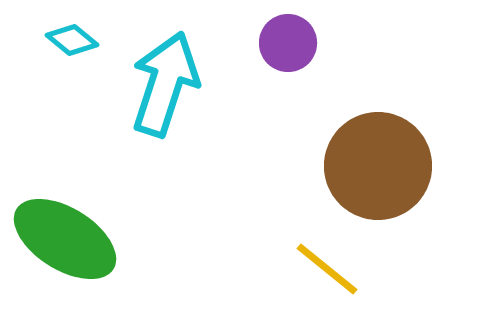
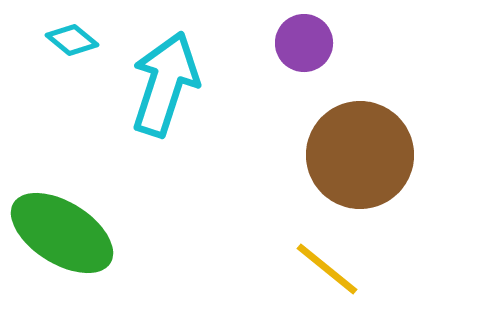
purple circle: moved 16 px right
brown circle: moved 18 px left, 11 px up
green ellipse: moved 3 px left, 6 px up
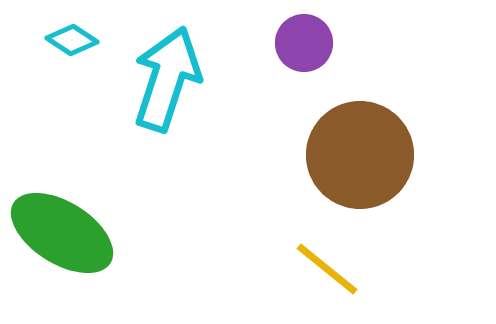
cyan diamond: rotated 6 degrees counterclockwise
cyan arrow: moved 2 px right, 5 px up
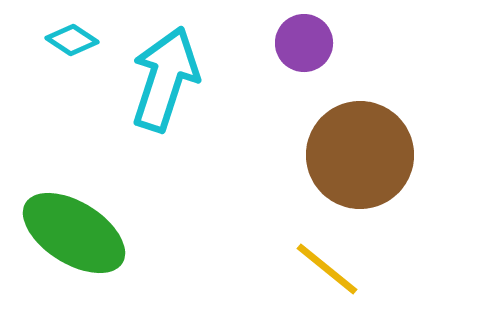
cyan arrow: moved 2 px left
green ellipse: moved 12 px right
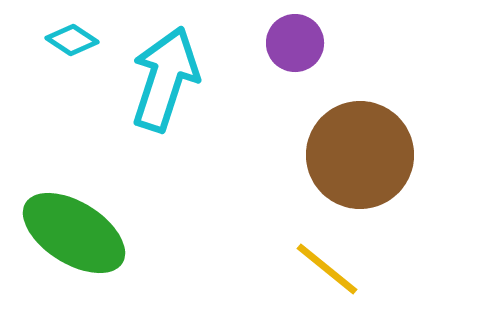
purple circle: moved 9 px left
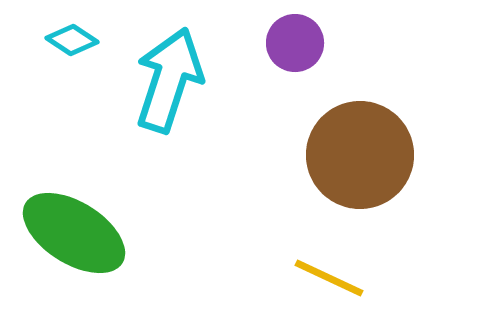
cyan arrow: moved 4 px right, 1 px down
yellow line: moved 2 px right, 9 px down; rotated 14 degrees counterclockwise
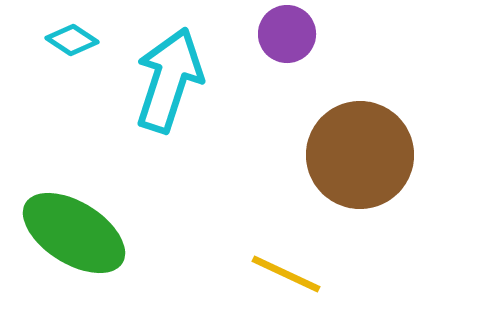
purple circle: moved 8 px left, 9 px up
yellow line: moved 43 px left, 4 px up
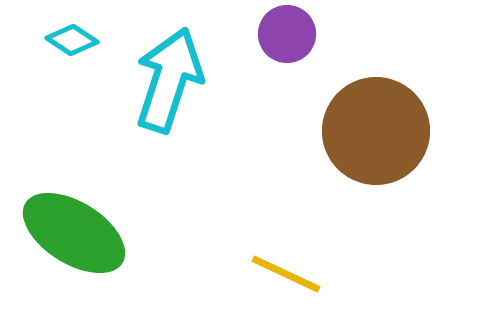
brown circle: moved 16 px right, 24 px up
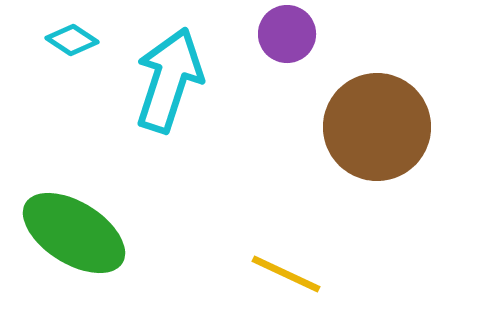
brown circle: moved 1 px right, 4 px up
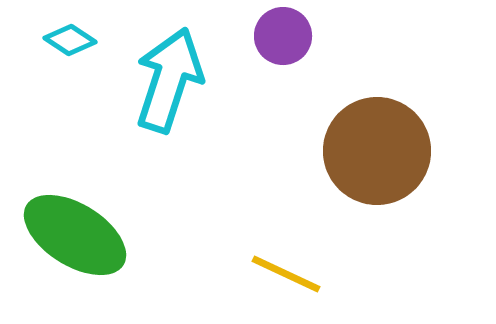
purple circle: moved 4 px left, 2 px down
cyan diamond: moved 2 px left
brown circle: moved 24 px down
green ellipse: moved 1 px right, 2 px down
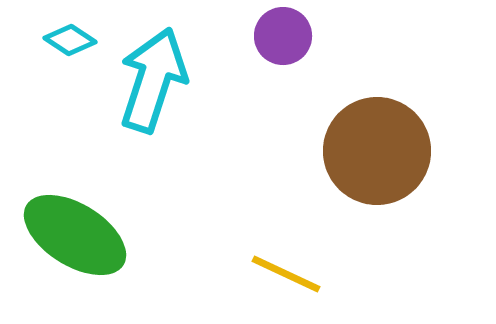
cyan arrow: moved 16 px left
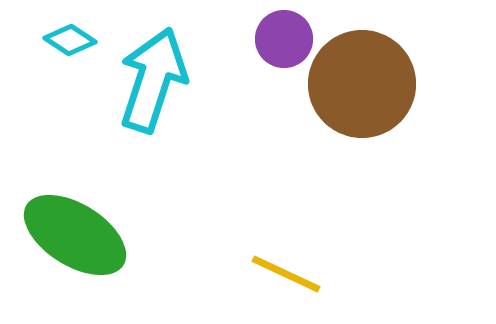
purple circle: moved 1 px right, 3 px down
brown circle: moved 15 px left, 67 px up
